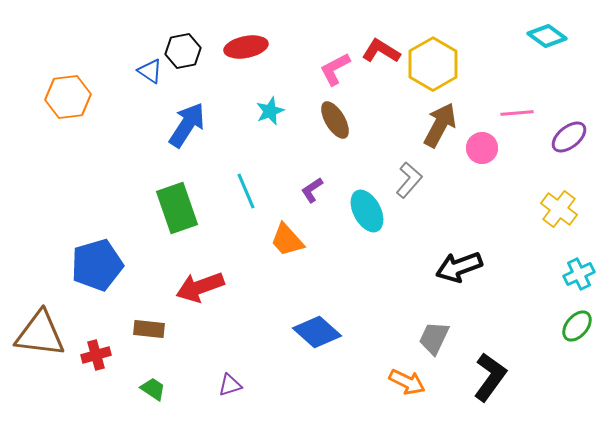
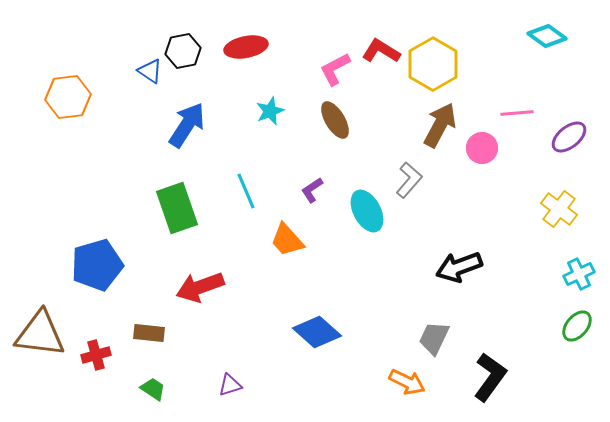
brown rectangle: moved 4 px down
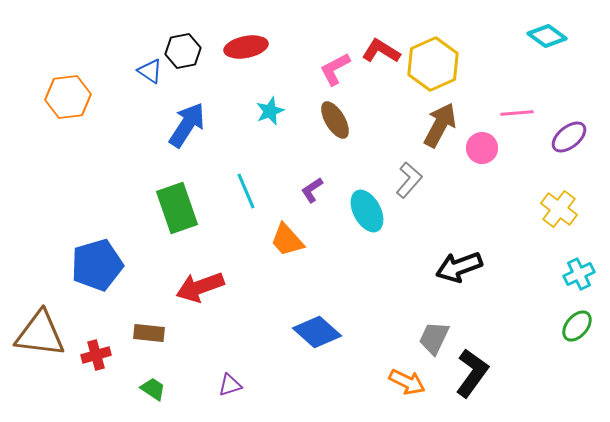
yellow hexagon: rotated 6 degrees clockwise
black L-shape: moved 18 px left, 4 px up
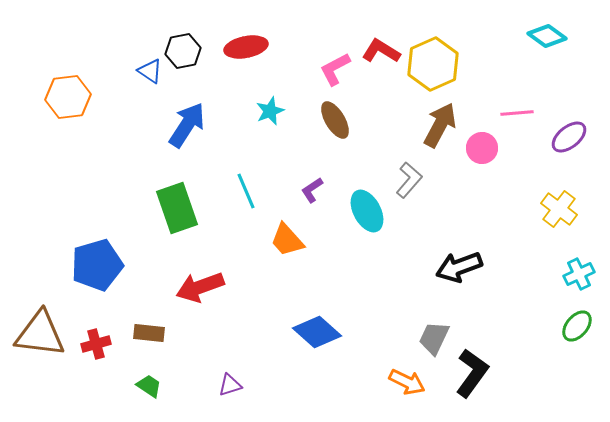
red cross: moved 11 px up
green trapezoid: moved 4 px left, 3 px up
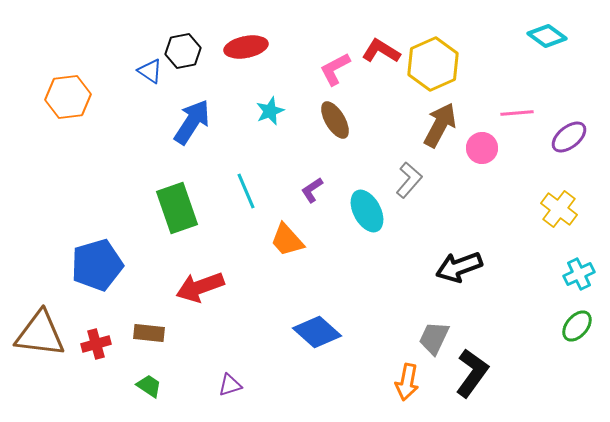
blue arrow: moved 5 px right, 3 px up
orange arrow: rotated 75 degrees clockwise
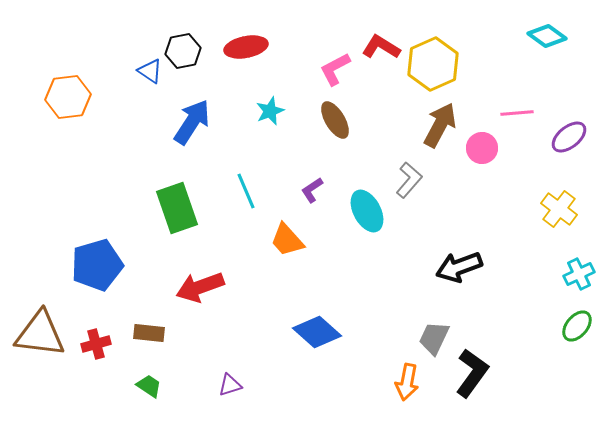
red L-shape: moved 4 px up
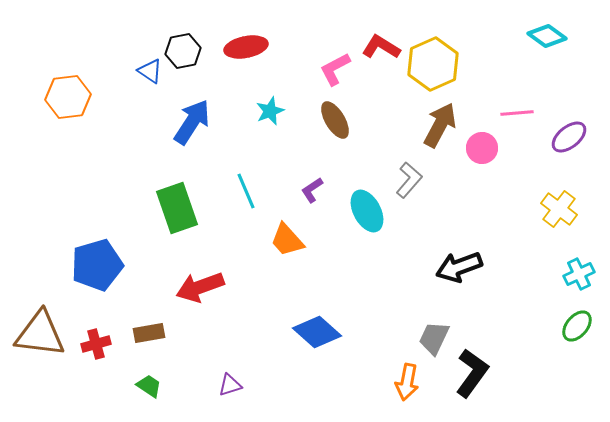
brown rectangle: rotated 16 degrees counterclockwise
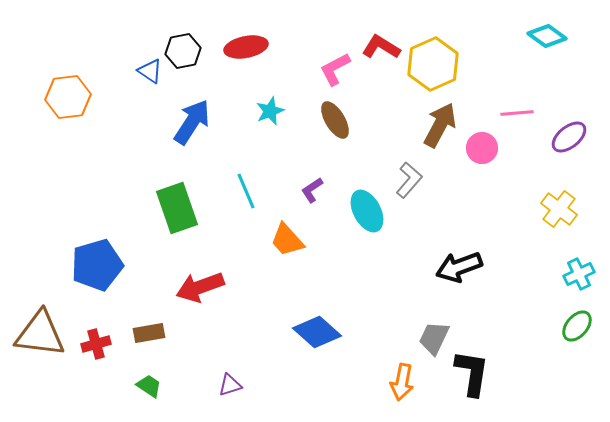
black L-shape: rotated 27 degrees counterclockwise
orange arrow: moved 5 px left
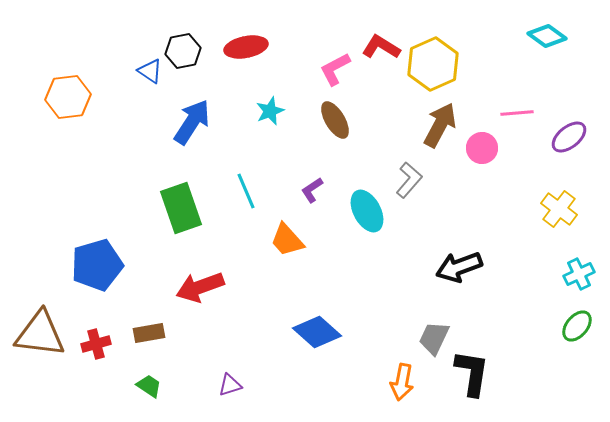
green rectangle: moved 4 px right
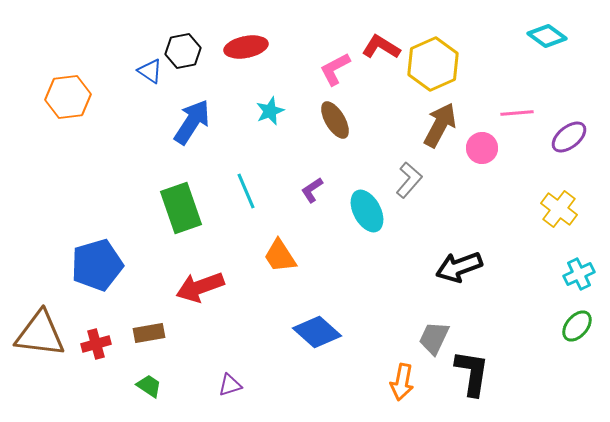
orange trapezoid: moved 7 px left, 16 px down; rotated 9 degrees clockwise
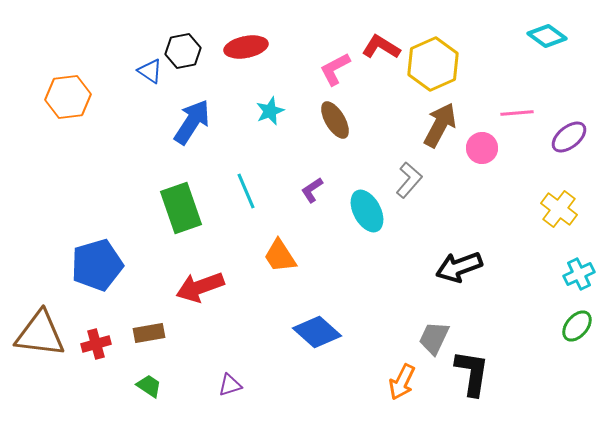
orange arrow: rotated 15 degrees clockwise
